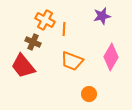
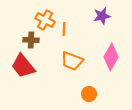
brown cross: moved 2 px left, 2 px up; rotated 21 degrees counterclockwise
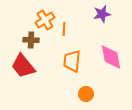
purple star: moved 2 px up
orange cross: rotated 30 degrees clockwise
pink diamond: rotated 40 degrees counterclockwise
orange trapezoid: rotated 75 degrees clockwise
orange circle: moved 3 px left
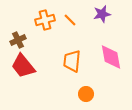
orange cross: rotated 18 degrees clockwise
orange line: moved 6 px right, 9 px up; rotated 48 degrees counterclockwise
brown cross: moved 13 px left; rotated 28 degrees counterclockwise
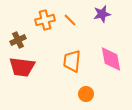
pink diamond: moved 2 px down
red trapezoid: moved 1 px left, 1 px down; rotated 44 degrees counterclockwise
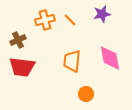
pink diamond: moved 1 px left, 1 px up
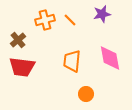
brown cross: rotated 14 degrees counterclockwise
